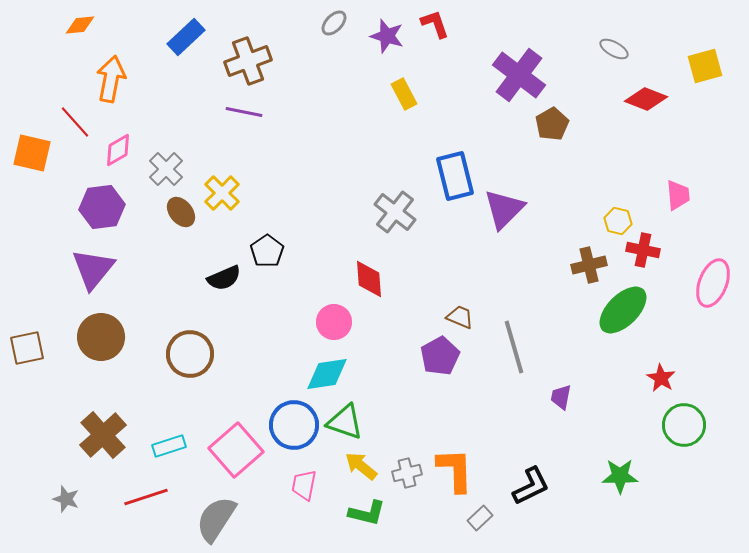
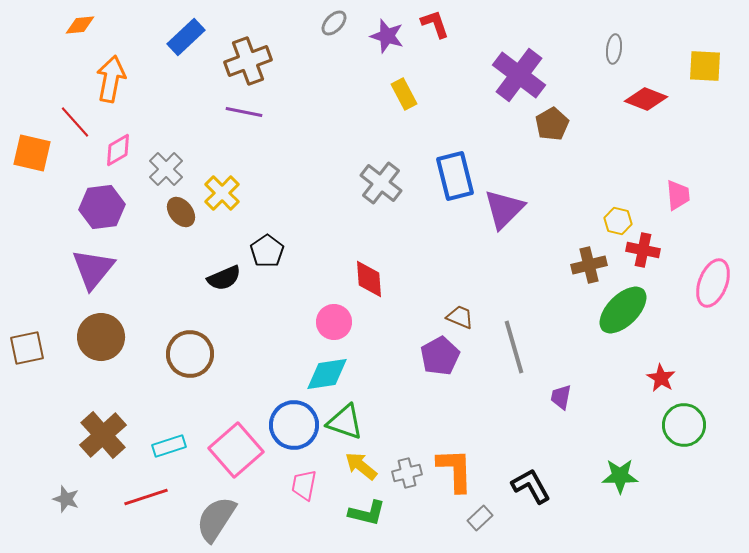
gray ellipse at (614, 49): rotated 68 degrees clockwise
yellow square at (705, 66): rotated 18 degrees clockwise
gray cross at (395, 212): moved 14 px left, 29 px up
black L-shape at (531, 486): rotated 93 degrees counterclockwise
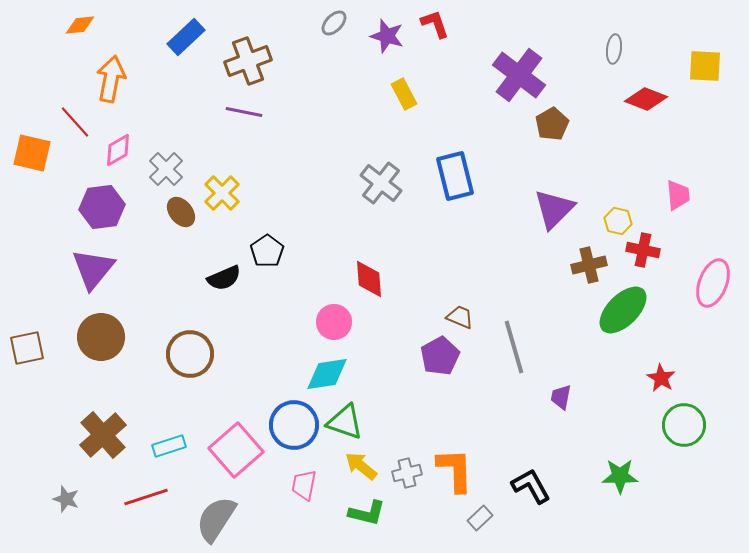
purple triangle at (504, 209): moved 50 px right
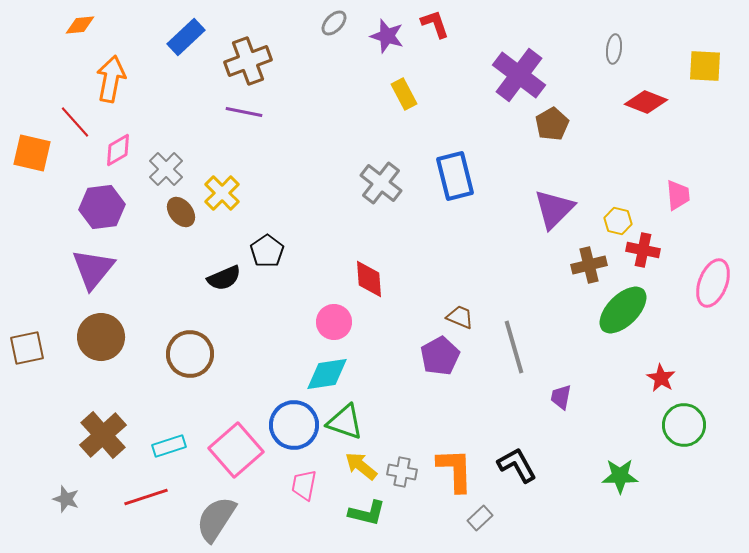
red diamond at (646, 99): moved 3 px down
gray cross at (407, 473): moved 5 px left, 1 px up; rotated 24 degrees clockwise
black L-shape at (531, 486): moved 14 px left, 21 px up
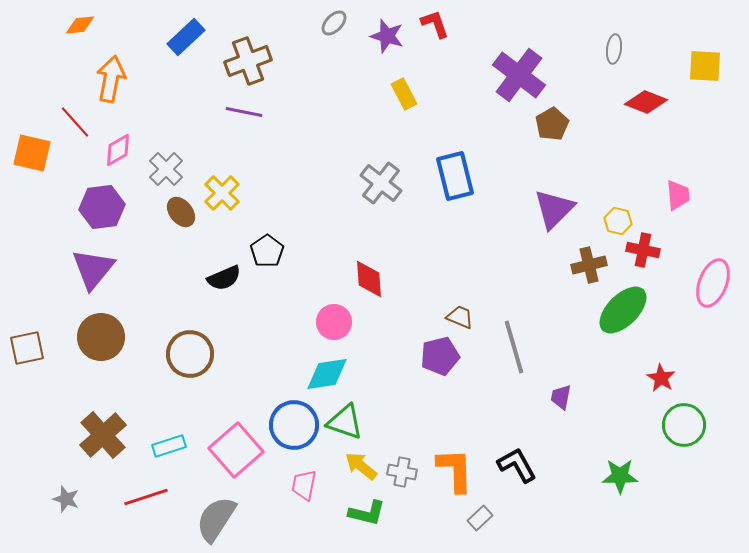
purple pentagon at (440, 356): rotated 15 degrees clockwise
